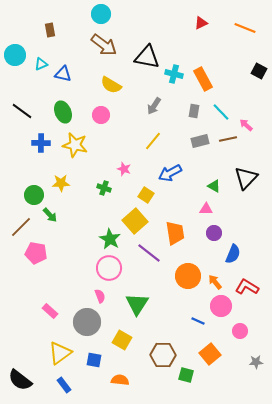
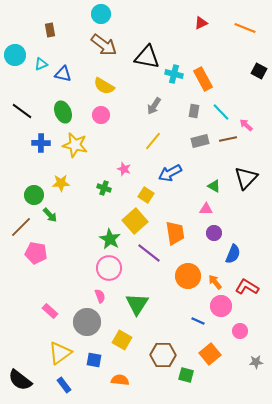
yellow semicircle at (111, 85): moved 7 px left, 1 px down
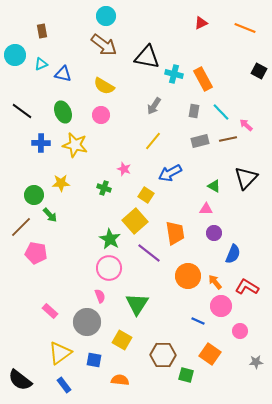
cyan circle at (101, 14): moved 5 px right, 2 px down
brown rectangle at (50, 30): moved 8 px left, 1 px down
orange square at (210, 354): rotated 15 degrees counterclockwise
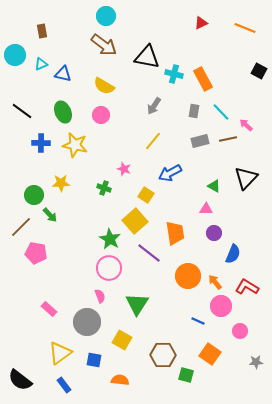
pink rectangle at (50, 311): moved 1 px left, 2 px up
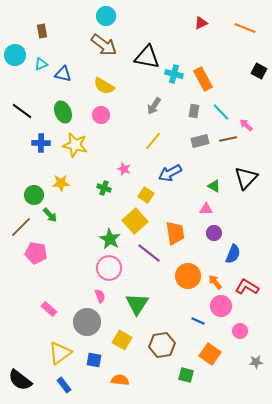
brown hexagon at (163, 355): moved 1 px left, 10 px up; rotated 10 degrees counterclockwise
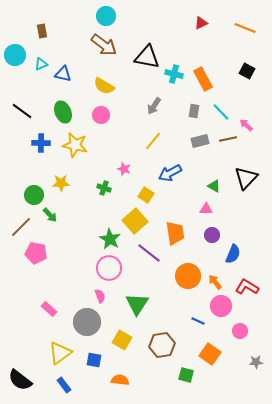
black square at (259, 71): moved 12 px left
purple circle at (214, 233): moved 2 px left, 2 px down
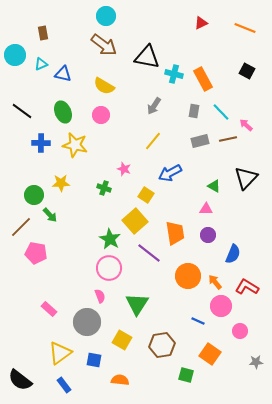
brown rectangle at (42, 31): moved 1 px right, 2 px down
purple circle at (212, 235): moved 4 px left
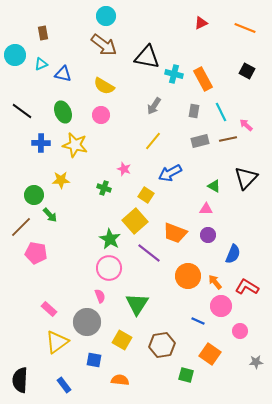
cyan line at (221, 112): rotated 18 degrees clockwise
yellow star at (61, 183): moved 3 px up
orange trapezoid at (175, 233): rotated 120 degrees clockwise
yellow triangle at (60, 353): moved 3 px left, 11 px up
black semicircle at (20, 380): rotated 55 degrees clockwise
